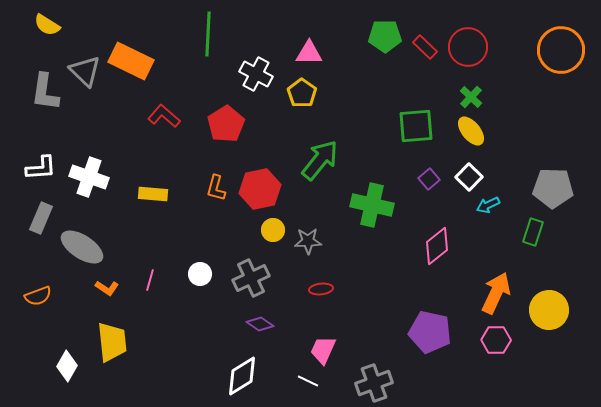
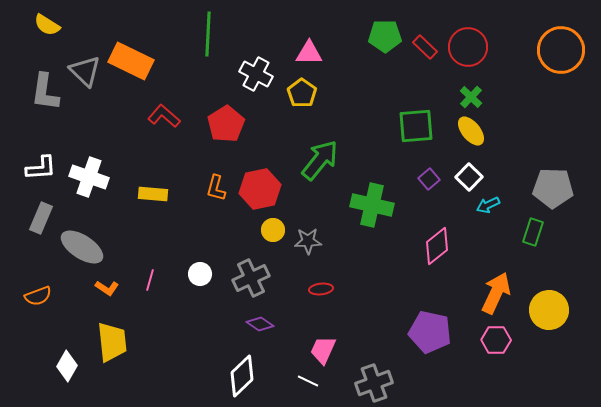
white diamond at (242, 376): rotated 12 degrees counterclockwise
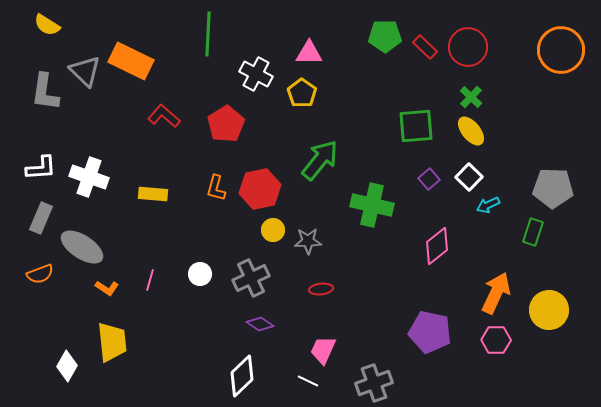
orange semicircle at (38, 296): moved 2 px right, 22 px up
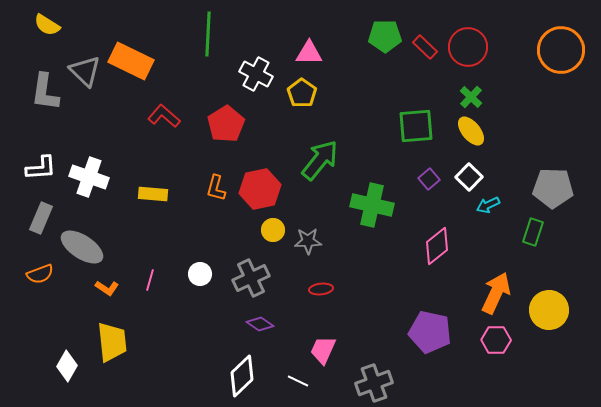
white line at (308, 381): moved 10 px left
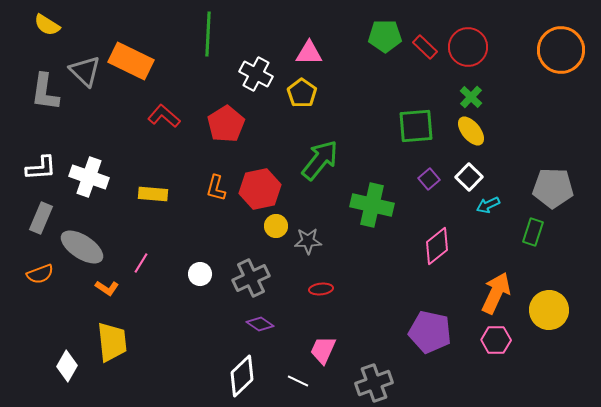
yellow circle at (273, 230): moved 3 px right, 4 px up
pink line at (150, 280): moved 9 px left, 17 px up; rotated 15 degrees clockwise
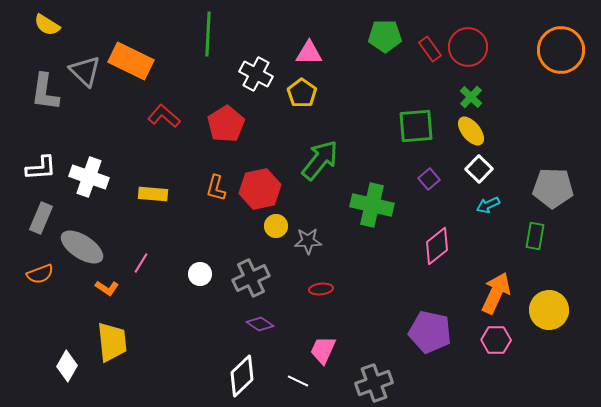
red rectangle at (425, 47): moved 5 px right, 2 px down; rotated 10 degrees clockwise
white square at (469, 177): moved 10 px right, 8 px up
green rectangle at (533, 232): moved 2 px right, 4 px down; rotated 8 degrees counterclockwise
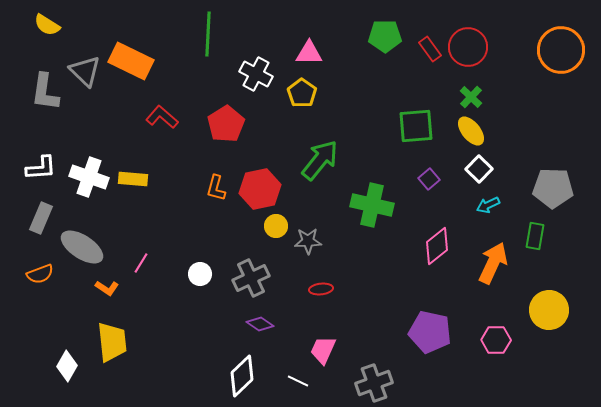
red L-shape at (164, 116): moved 2 px left, 1 px down
yellow rectangle at (153, 194): moved 20 px left, 15 px up
orange arrow at (496, 293): moved 3 px left, 30 px up
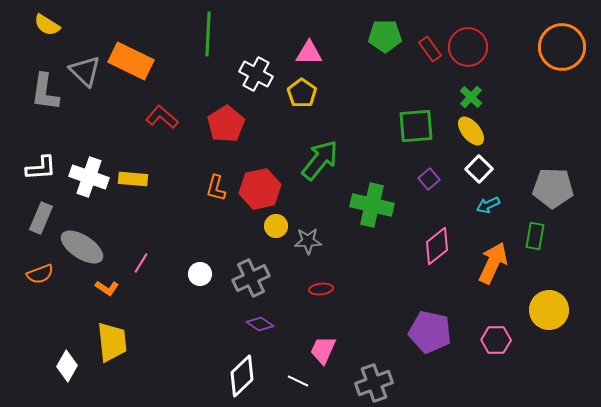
orange circle at (561, 50): moved 1 px right, 3 px up
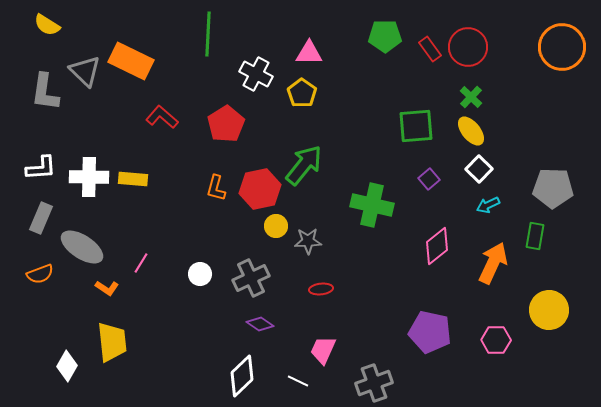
green arrow at (320, 160): moved 16 px left, 5 px down
white cross at (89, 177): rotated 18 degrees counterclockwise
